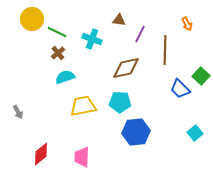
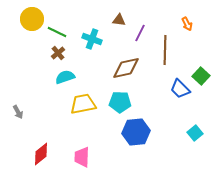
purple line: moved 1 px up
yellow trapezoid: moved 2 px up
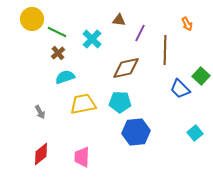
cyan cross: rotated 24 degrees clockwise
gray arrow: moved 22 px right
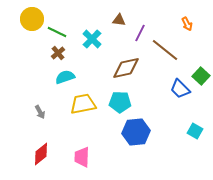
brown line: rotated 52 degrees counterclockwise
cyan square: moved 2 px up; rotated 21 degrees counterclockwise
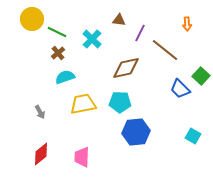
orange arrow: rotated 24 degrees clockwise
cyan square: moved 2 px left, 5 px down
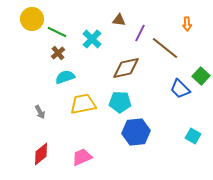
brown line: moved 2 px up
pink trapezoid: rotated 65 degrees clockwise
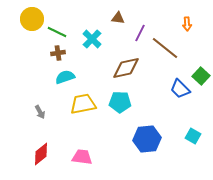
brown triangle: moved 1 px left, 2 px up
brown cross: rotated 32 degrees clockwise
blue hexagon: moved 11 px right, 7 px down
pink trapezoid: rotated 30 degrees clockwise
